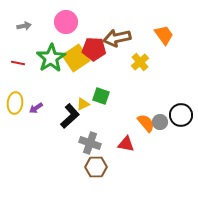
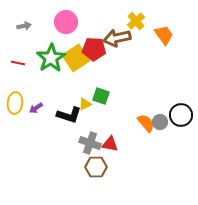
yellow cross: moved 4 px left, 41 px up
yellow triangle: moved 2 px right
black L-shape: moved 1 px left, 1 px up; rotated 60 degrees clockwise
red triangle: moved 16 px left
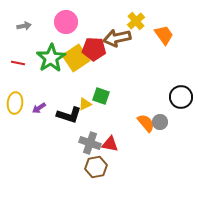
purple arrow: moved 3 px right
black circle: moved 18 px up
brown hexagon: rotated 10 degrees counterclockwise
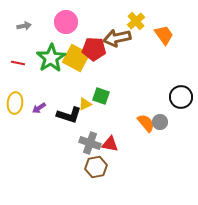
yellow square: rotated 28 degrees counterclockwise
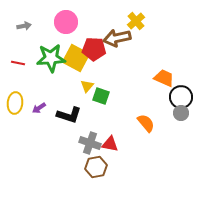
orange trapezoid: moved 43 px down; rotated 30 degrees counterclockwise
green star: rotated 28 degrees clockwise
yellow triangle: moved 2 px right, 18 px up; rotated 24 degrees counterclockwise
gray circle: moved 21 px right, 9 px up
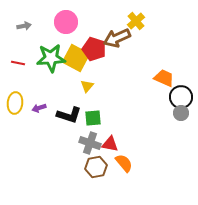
brown arrow: rotated 12 degrees counterclockwise
red pentagon: rotated 15 degrees clockwise
green square: moved 8 px left, 22 px down; rotated 24 degrees counterclockwise
purple arrow: rotated 16 degrees clockwise
orange semicircle: moved 22 px left, 40 px down
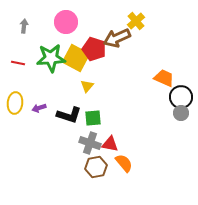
gray arrow: rotated 72 degrees counterclockwise
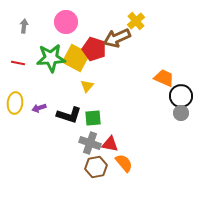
black circle: moved 1 px up
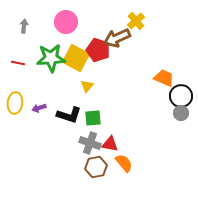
red pentagon: moved 4 px right, 1 px down
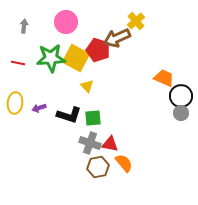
yellow triangle: rotated 24 degrees counterclockwise
brown hexagon: moved 2 px right
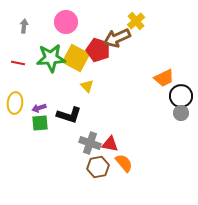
orange trapezoid: rotated 130 degrees clockwise
green square: moved 53 px left, 5 px down
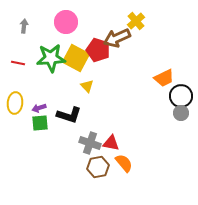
red triangle: moved 1 px right, 1 px up
